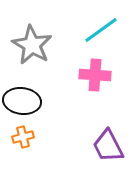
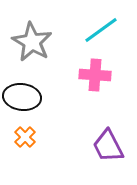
gray star: moved 3 px up
black ellipse: moved 4 px up
orange cross: moved 2 px right; rotated 30 degrees counterclockwise
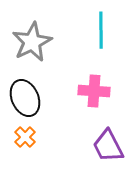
cyan line: rotated 54 degrees counterclockwise
gray star: rotated 15 degrees clockwise
pink cross: moved 1 px left, 16 px down
black ellipse: moved 3 px right, 1 px down; rotated 60 degrees clockwise
